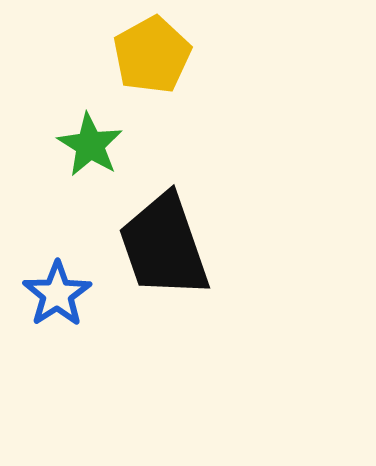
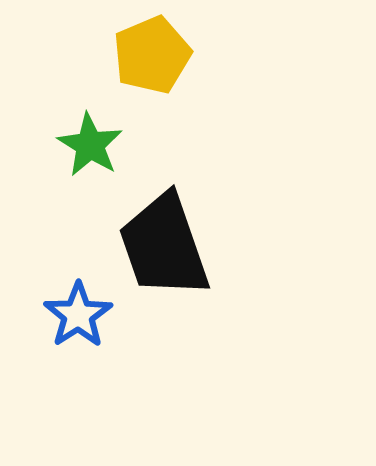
yellow pentagon: rotated 6 degrees clockwise
blue star: moved 21 px right, 21 px down
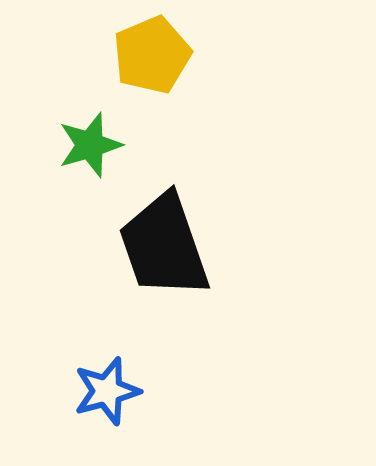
green star: rotated 24 degrees clockwise
blue star: moved 29 px right, 76 px down; rotated 18 degrees clockwise
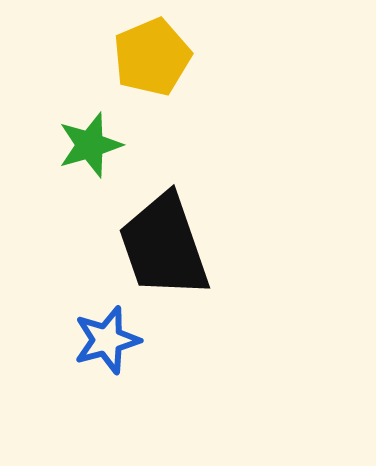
yellow pentagon: moved 2 px down
blue star: moved 51 px up
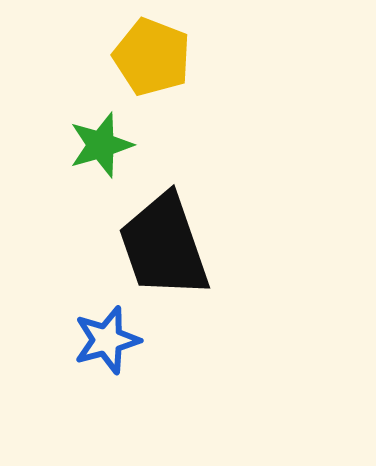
yellow pentagon: rotated 28 degrees counterclockwise
green star: moved 11 px right
